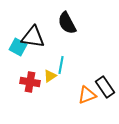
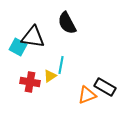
black rectangle: rotated 25 degrees counterclockwise
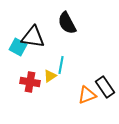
black rectangle: rotated 25 degrees clockwise
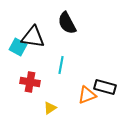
yellow triangle: moved 32 px down
black rectangle: rotated 40 degrees counterclockwise
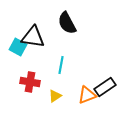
black rectangle: rotated 50 degrees counterclockwise
yellow triangle: moved 5 px right, 12 px up
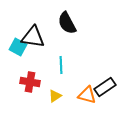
cyan line: rotated 12 degrees counterclockwise
orange triangle: rotated 36 degrees clockwise
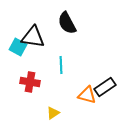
yellow triangle: moved 2 px left, 17 px down
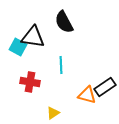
black semicircle: moved 3 px left, 1 px up
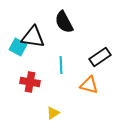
black rectangle: moved 5 px left, 30 px up
orange triangle: moved 2 px right, 10 px up
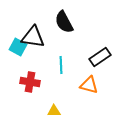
yellow triangle: moved 1 px right, 2 px up; rotated 32 degrees clockwise
